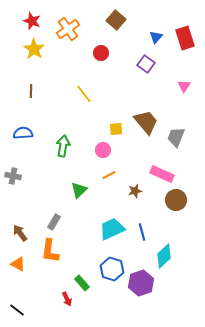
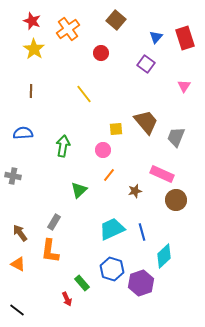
orange line: rotated 24 degrees counterclockwise
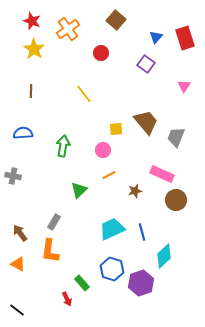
orange line: rotated 24 degrees clockwise
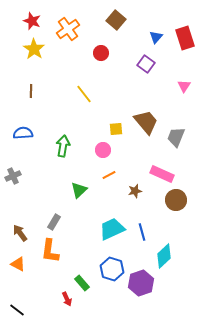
gray cross: rotated 35 degrees counterclockwise
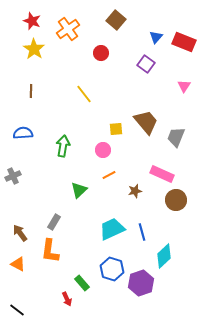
red rectangle: moved 1 px left, 4 px down; rotated 50 degrees counterclockwise
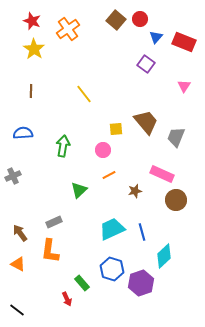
red circle: moved 39 px right, 34 px up
gray rectangle: rotated 35 degrees clockwise
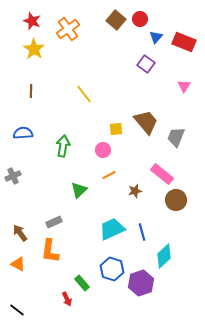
pink rectangle: rotated 15 degrees clockwise
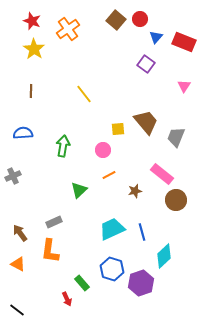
yellow square: moved 2 px right
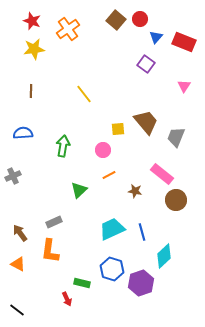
yellow star: rotated 30 degrees clockwise
brown star: rotated 24 degrees clockwise
green rectangle: rotated 35 degrees counterclockwise
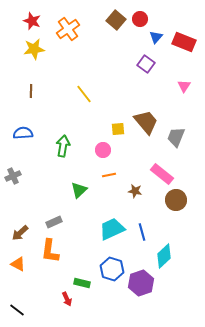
orange line: rotated 16 degrees clockwise
brown arrow: rotated 96 degrees counterclockwise
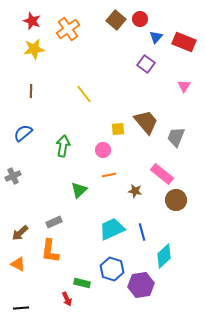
blue semicircle: rotated 36 degrees counterclockwise
purple hexagon: moved 2 px down; rotated 10 degrees clockwise
black line: moved 4 px right, 2 px up; rotated 42 degrees counterclockwise
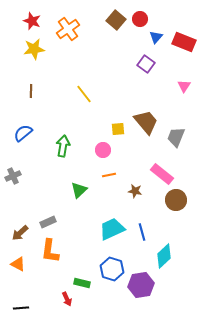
gray rectangle: moved 6 px left
